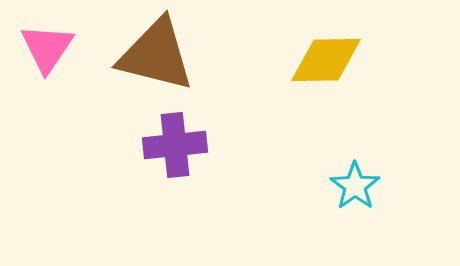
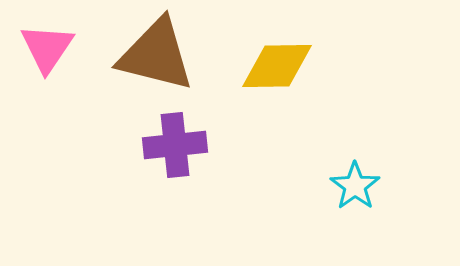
yellow diamond: moved 49 px left, 6 px down
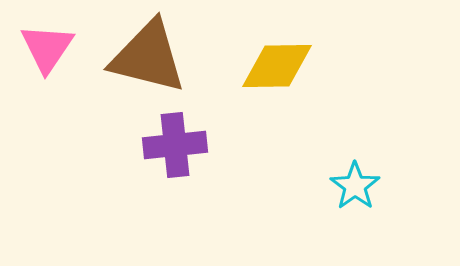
brown triangle: moved 8 px left, 2 px down
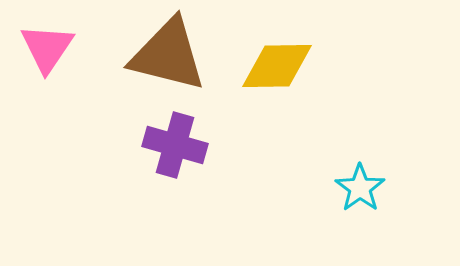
brown triangle: moved 20 px right, 2 px up
purple cross: rotated 22 degrees clockwise
cyan star: moved 5 px right, 2 px down
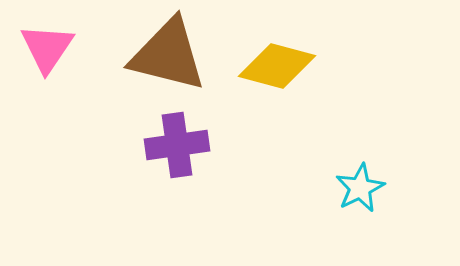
yellow diamond: rotated 16 degrees clockwise
purple cross: moved 2 px right; rotated 24 degrees counterclockwise
cyan star: rotated 9 degrees clockwise
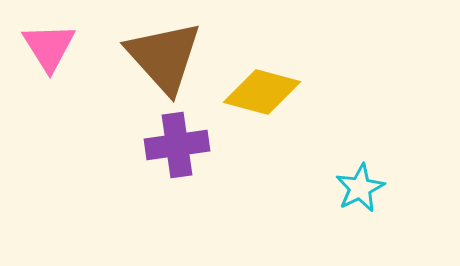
pink triangle: moved 2 px right, 1 px up; rotated 6 degrees counterclockwise
brown triangle: moved 4 px left, 2 px down; rotated 34 degrees clockwise
yellow diamond: moved 15 px left, 26 px down
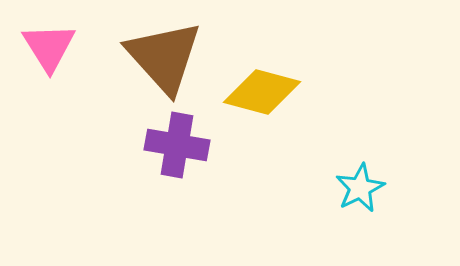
purple cross: rotated 18 degrees clockwise
